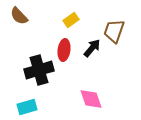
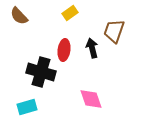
yellow rectangle: moved 1 px left, 7 px up
black arrow: rotated 54 degrees counterclockwise
black cross: moved 2 px right, 2 px down; rotated 32 degrees clockwise
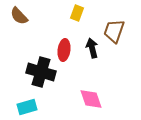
yellow rectangle: moved 7 px right; rotated 35 degrees counterclockwise
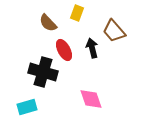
brown semicircle: moved 29 px right, 7 px down
brown trapezoid: rotated 60 degrees counterclockwise
red ellipse: rotated 35 degrees counterclockwise
black cross: moved 2 px right
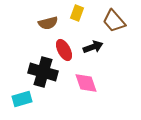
brown semicircle: rotated 60 degrees counterclockwise
brown trapezoid: moved 10 px up
black arrow: moved 1 px right, 1 px up; rotated 84 degrees clockwise
pink diamond: moved 5 px left, 16 px up
cyan rectangle: moved 5 px left, 8 px up
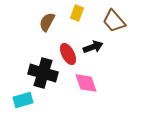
brown semicircle: moved 1 px left, 1 px up; rotated 132 degrees clockwise
red ellipse: moved 4 px right, 4 px down
black cross: moved 1 px down
cyan rectangle: moved 1 px right, 1 px down
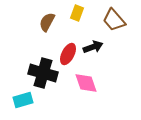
brown trapezoid: moved 1 px up
red ellipse: rotated 55 degrees clockwise
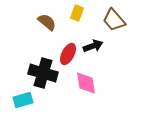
brown semicircle: rotated 102 degrees clockwise
black arrow: moved 1 px up
pink diamond: rotated 10 degrees clockwise
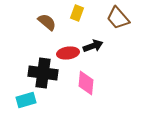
brown trapezoid: moved 4 px right, 2 px up
red ellipse: moved 1 px up; rotated 55 degrees clockwise
black cross: rotated 8 degrees counterclockwise
pink diamond: rotated 15 degrees clockwise
cyan rectangle: moved 3 px right
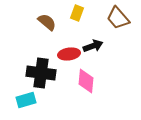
red ellipse: moved 1 px right, 1 px down
black cross: moved 2 px left
pink diamond: moved 2 px up
